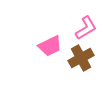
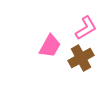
pink trapezoid: rotated 35 degrees counterclockwise
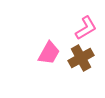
pink trapezoid: moved 1 px left, 7 px down
